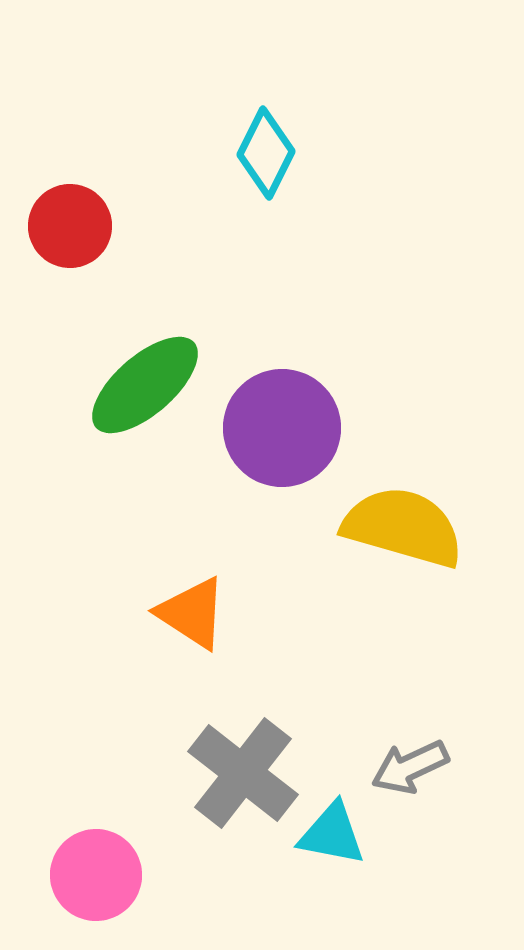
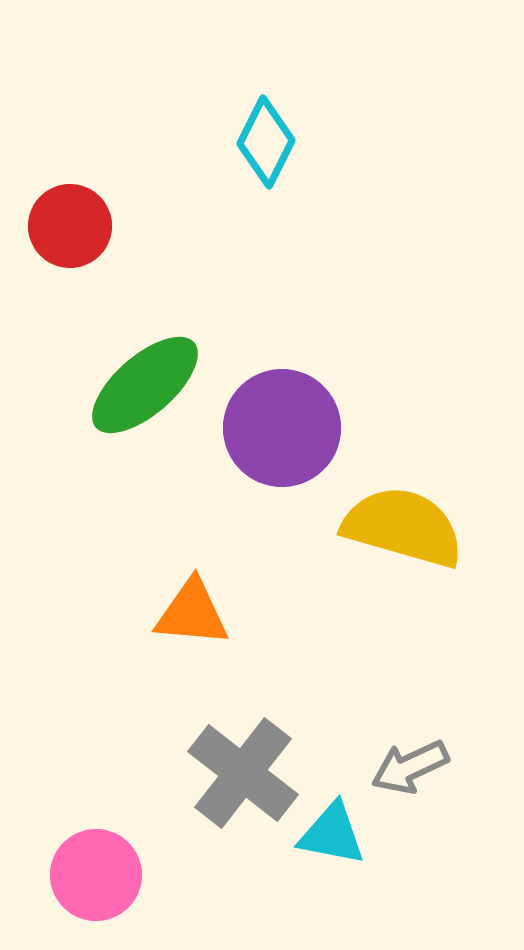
cyan diamond: moved 11 px up
orange triangle: rotated 28 degrees counterclockwise
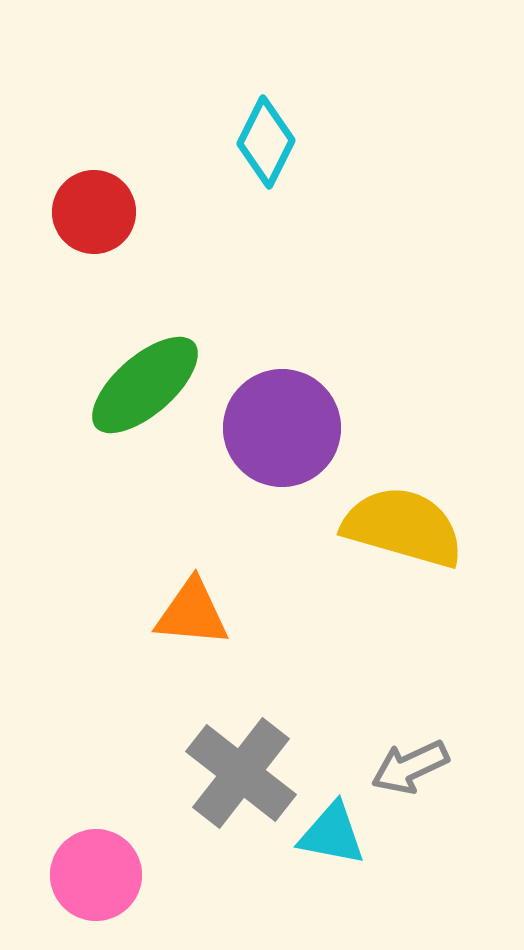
red circle: moved 24 px right, 14 px up
gray cross: moved 2 px left
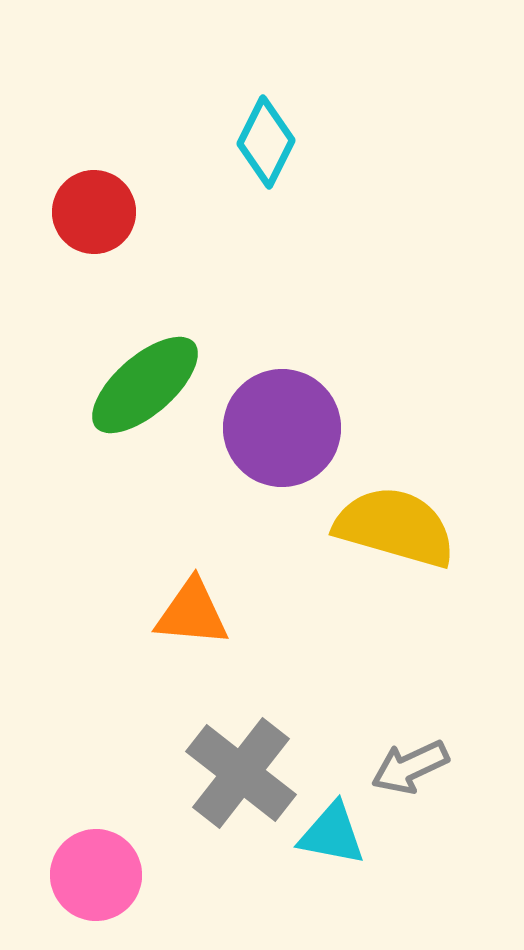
yellow semicircle: moved 8 px left
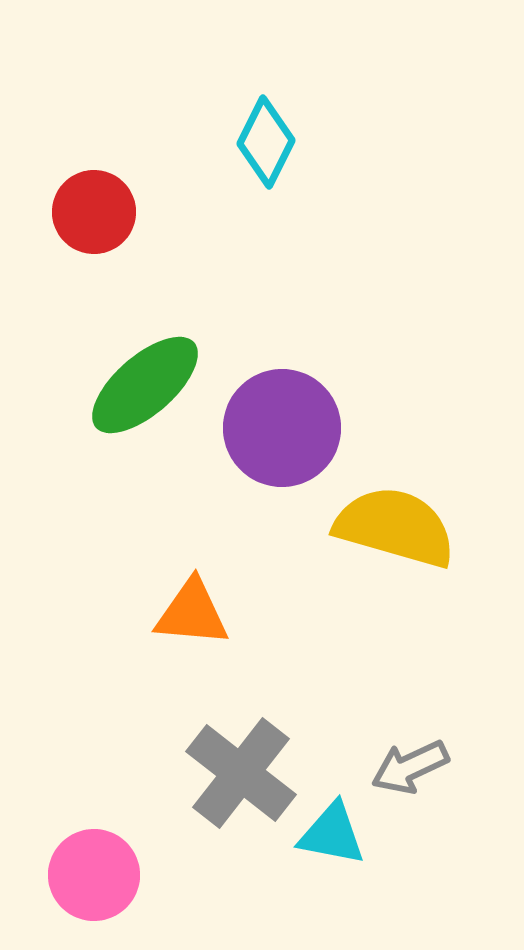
pink circle: moved 2 px left
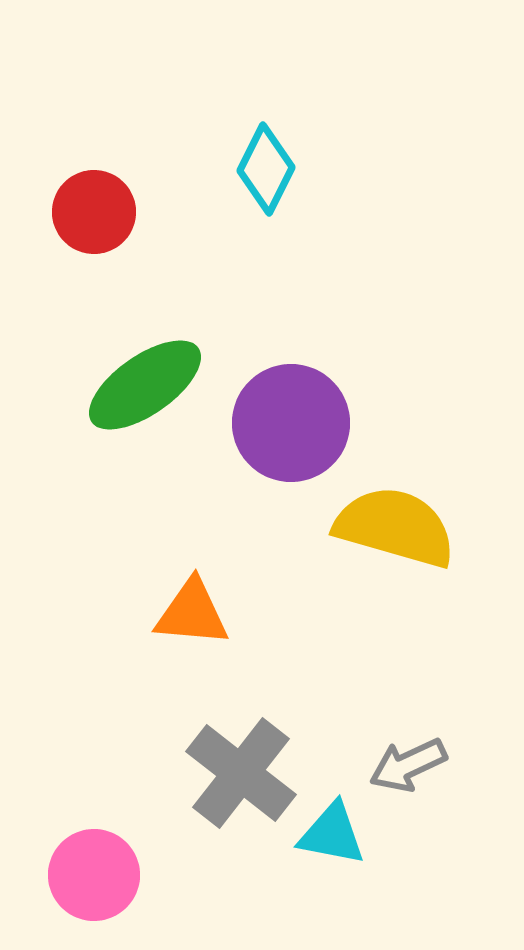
cyan diamond: moved 27 px down
green ellipse: rotated 6 degrees clockwise
purple circle: moved 9 px right, 5 px up
gray arrow: moved 2 px left, 2 px up
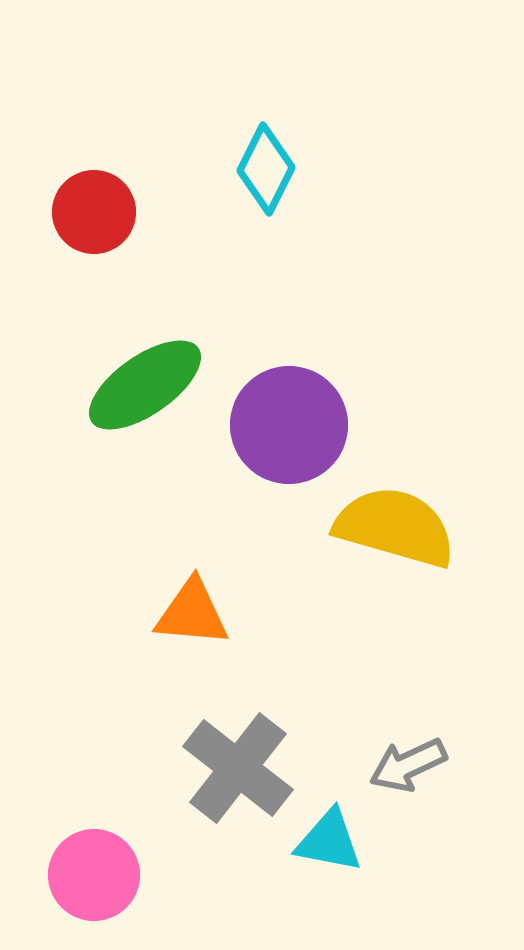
purple circle: moved 2 px left, 2 px down
gray cross: moved 3 px left, 5 px up
cyan triangle: moved 3 px left, 7 px down
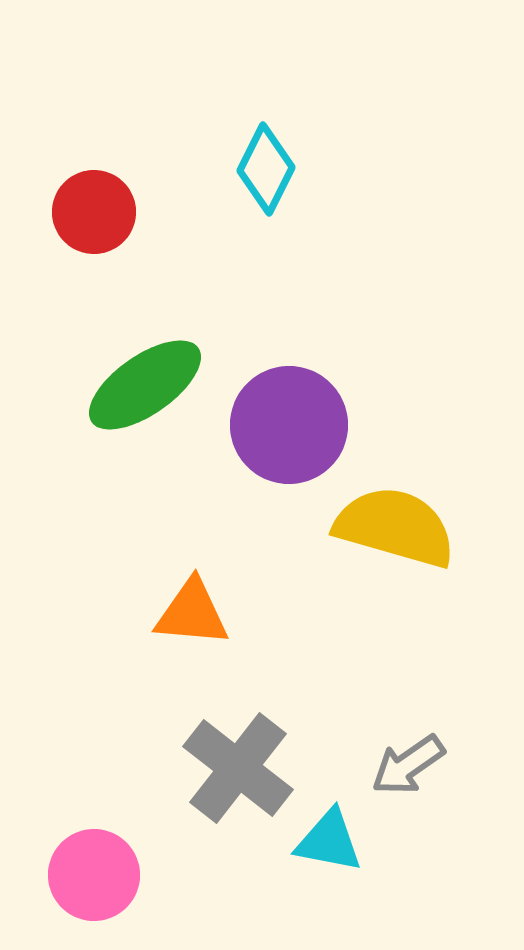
gray arrow: rotated 10 degrees counterclockwise
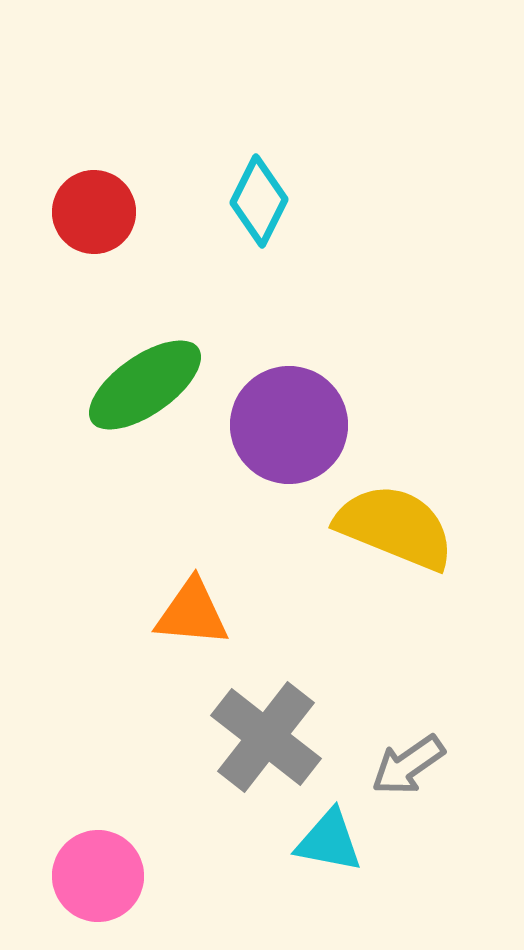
cyan diamond: moved 7 px left, 32 px down
yellow semicircle: rotated 6 degrees clockwise
gray cross: moved 28 px right, 31 px up
pink circle: moved 4 px right, 1 px down
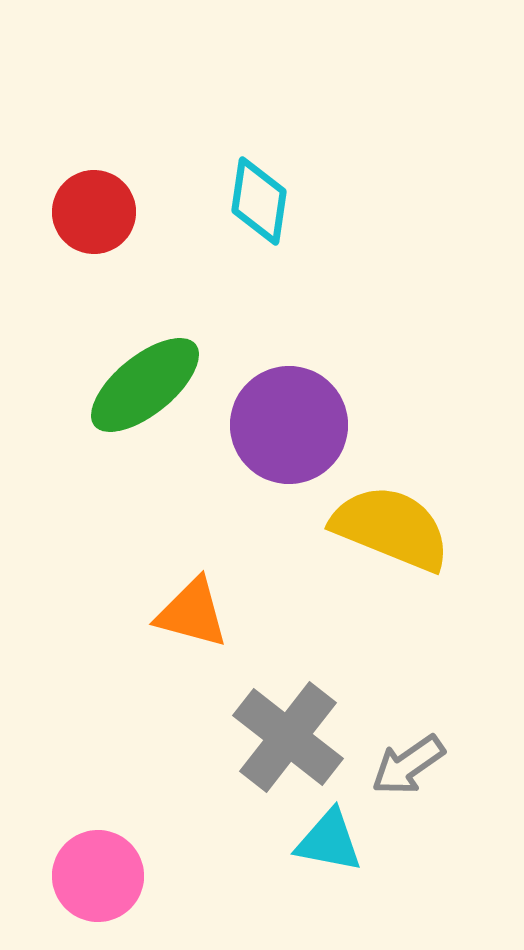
cyan diamond: rotated 18 degrees counterclockwise
green ellipse: rotated 4 degrees counterclockwise
yellow semicircle: moved 4 px left, 1 px down
orange triangle: rotated 10 degrees clockwise
gray cross: moved 22 px right
